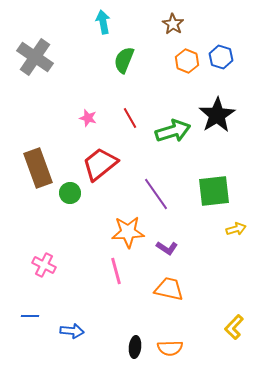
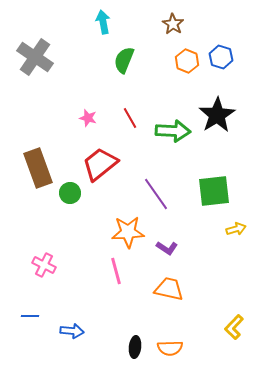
green arrow: rotated 20 degrees clockwise
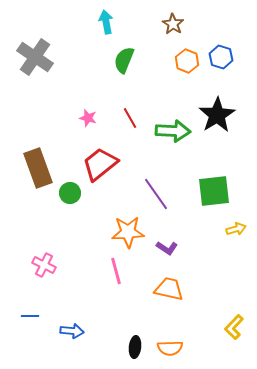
cyan arrow: moved 3 px right
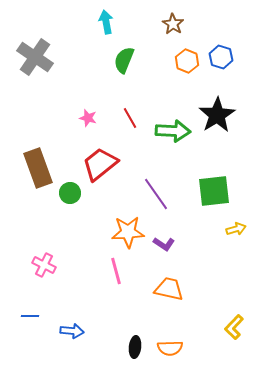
purple L-shape: moved 3 px left, 4 px up
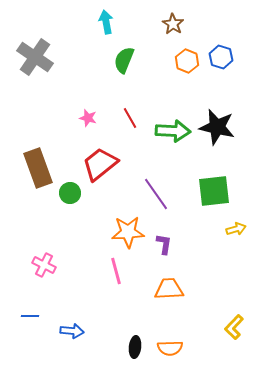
black star: moved 12 px down; rotated 27 degrees counterclockwise
purple L-shape: rotated 115 degrees counterclockwise
orange trapezoid: rotated 16 degrees counterclockwise
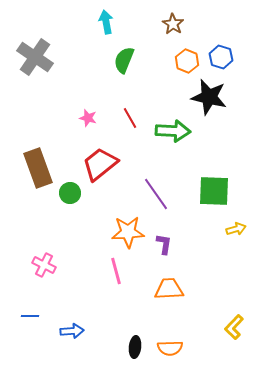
black star: moved 8 px left, 30 px up
green square: rotated 8 degrees clockwise
blue arrow: rotated 10 degrees counterclockwise
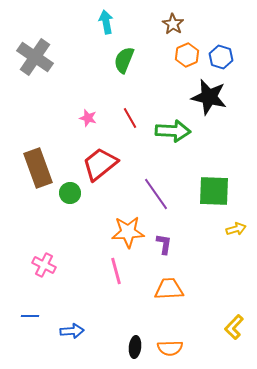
orange hexagon: moved 6 px up; rotated 15 degrees clockwise
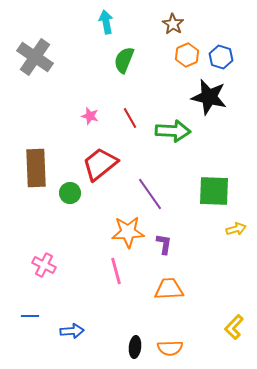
pink star: moved 2 px right, 2 px up
brown rectangle: moved 2 px left; rotated 18 degrees clockwise
purple line: moved 6 px left
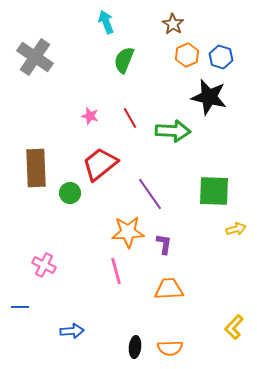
cyan arrow: rotated 10 degrees counterclockwise
blue line: moved 10 px left, 9 px up
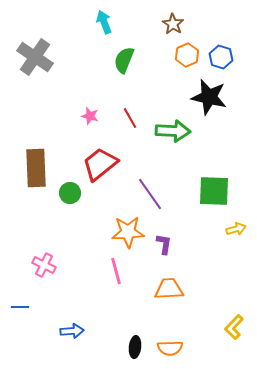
cyan arrow: moved 2 px left
